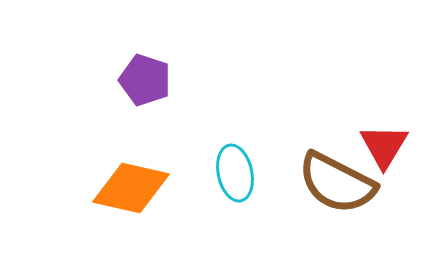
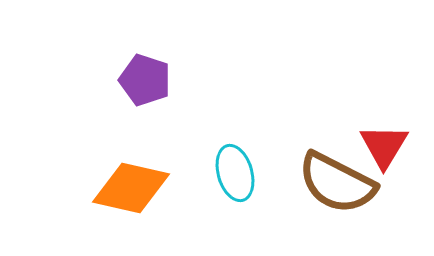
cyan ellipse: rotated 4 degrees counterclockwise
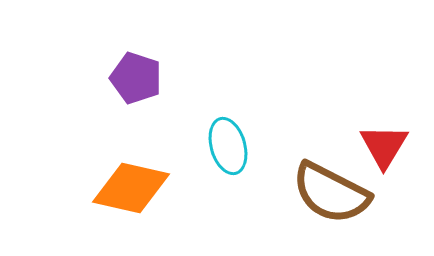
purple pentagon: moved 9 px left, 2 px up
cyan ellipse: moved 7 px left, 27 px up
brown semicircle: moved 6 px left, 10 px down
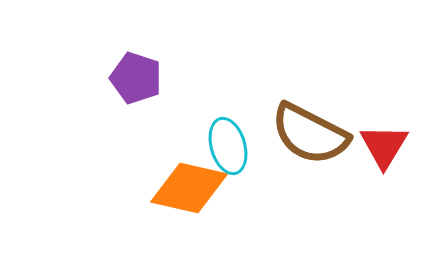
orange diamond: moved 58 px right
brown semicircle: moved 21 px left, 59 px up
